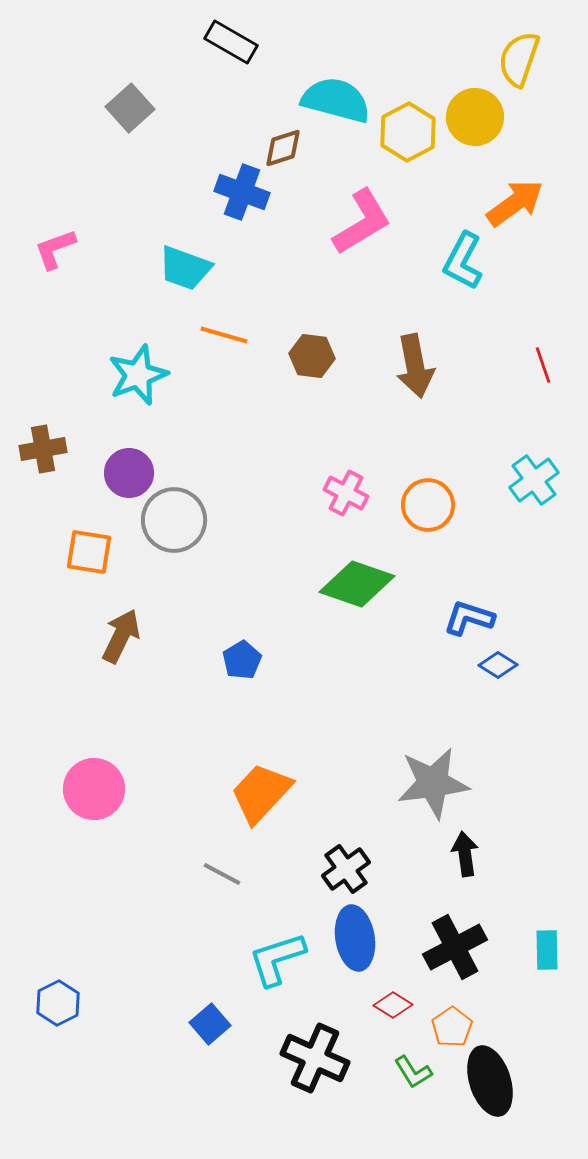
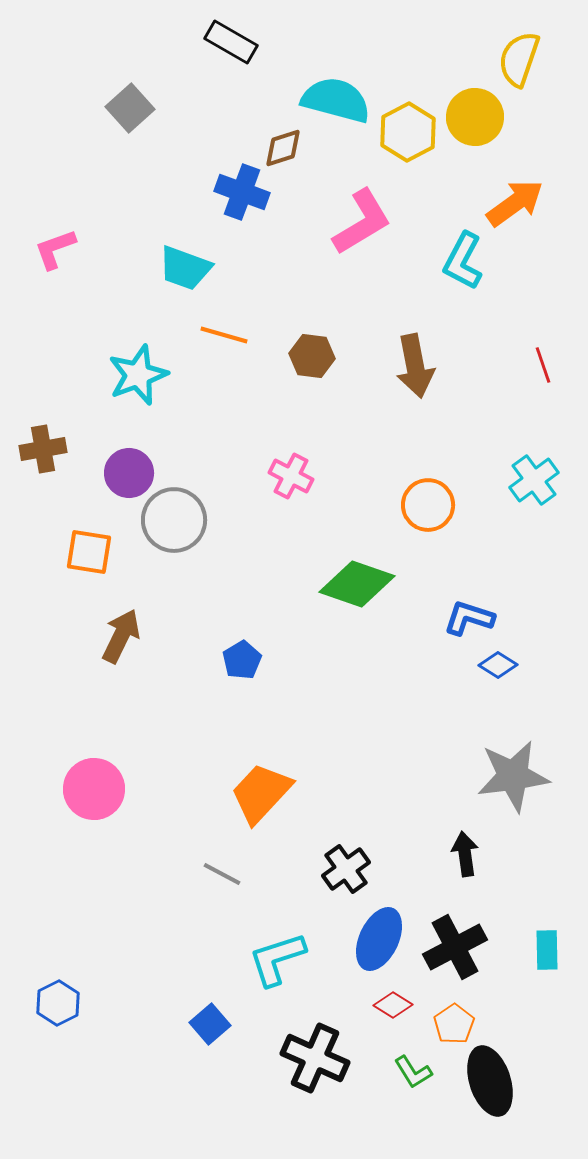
pink cross at (346, 493): moved 55 px left, 17 px up
gray star at (433, 783): moved 80 px right, 7 px up
blue ellipse at (355, 938): moved 24 px right, 1 px down; rotated 34 degrees clockwise
orange pentagon at (452, 1027): moved 2 px right, 3 px up
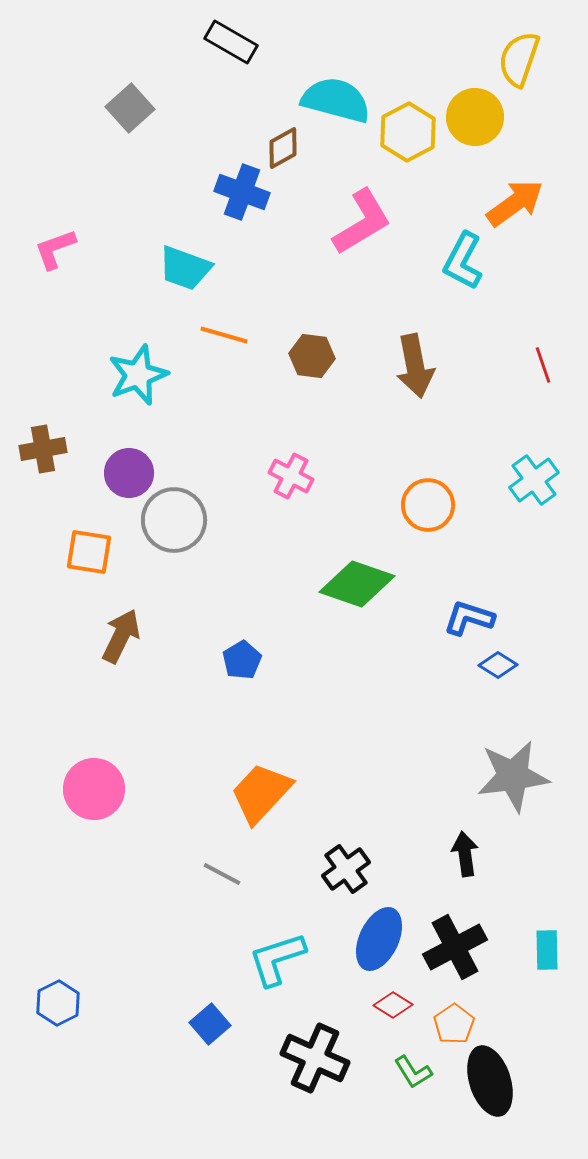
brown diamond at (283, 148): rotated 12 degrees counterclockwise
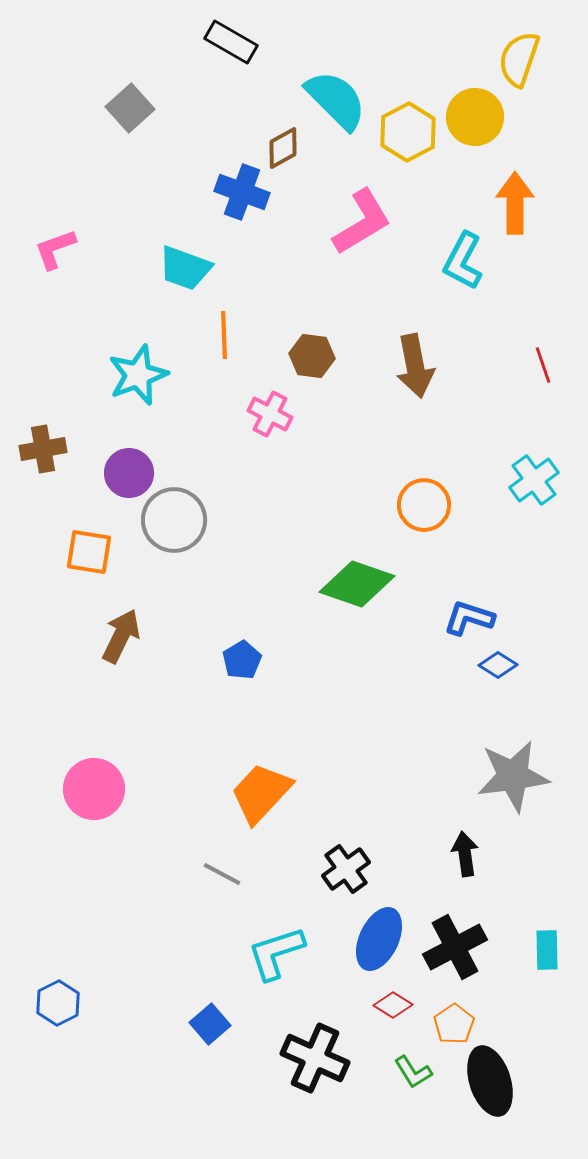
cyan semicircle at (336, 100): rotated 30 degrees clockwise
orange arrow at (515, 203): rotated 54 degrees counterclockwise
orange line at (224, 335): rotated 72 degrees clockwise
pink cross at (291, 476): moved 21 px left, 62 px up
orange circle at (428, 505): moved 4 px left
cyan L-shape at (277, 959): moved 1 px left, 6 px up
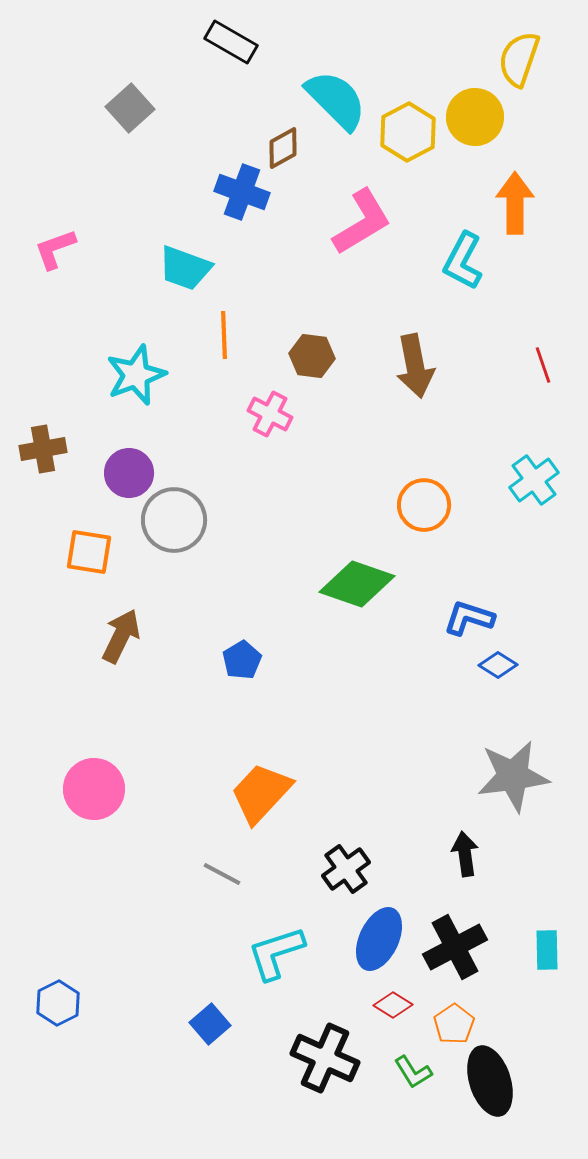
cyan star at (138, 375): moved 2 px left
black cross at (315, 1058): moved 10 px right
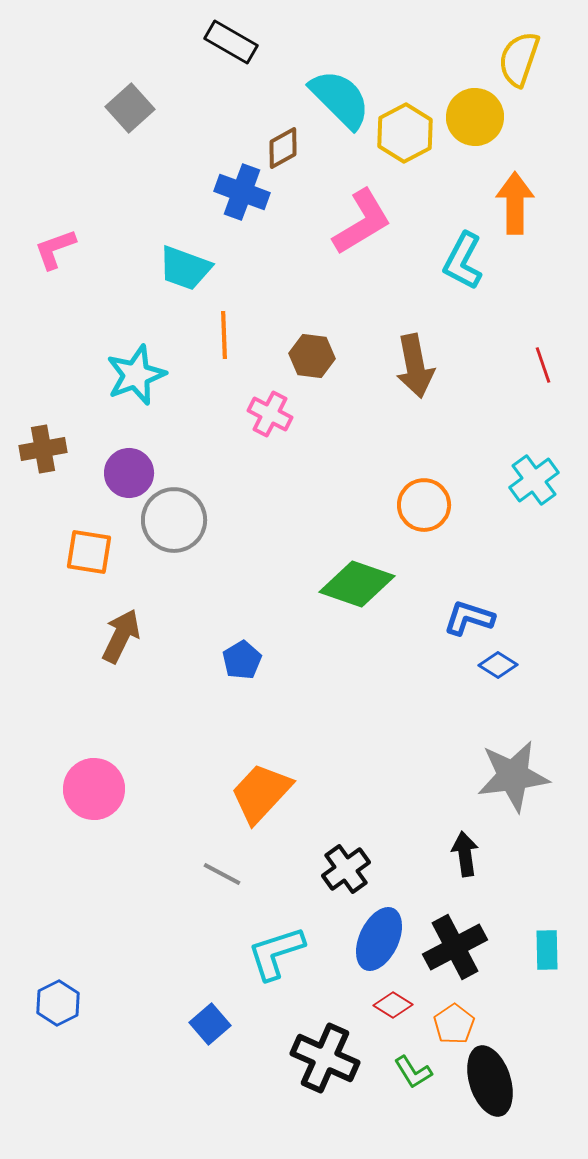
cyan semicircle at (336, 100): moved 4 px right, 1 px up
yellow hexagon at (408, 132): moved 3 px left, 1 px down
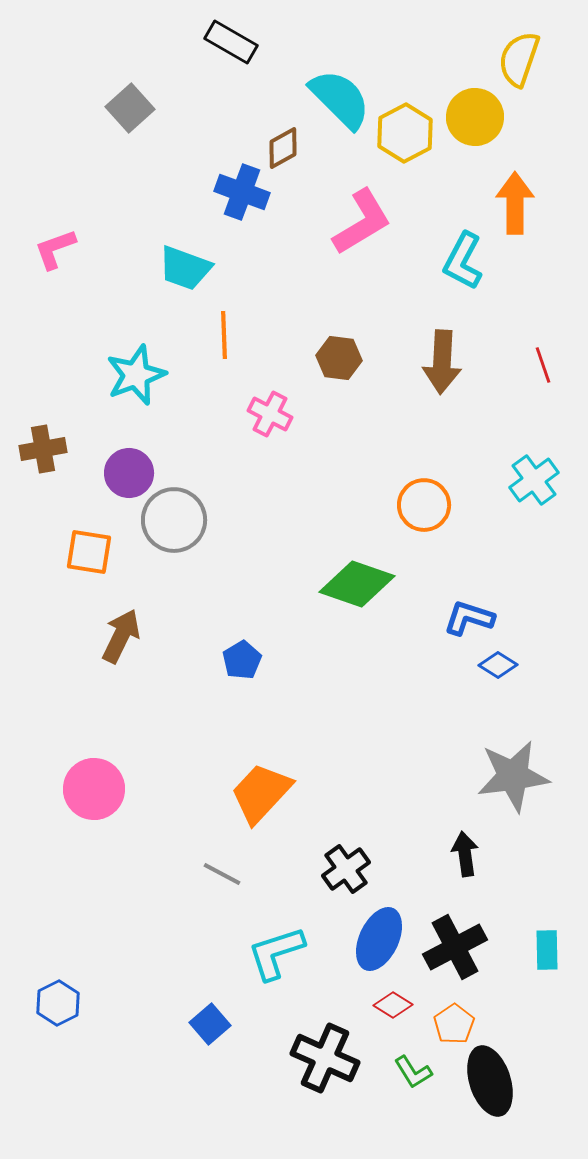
brown hexagon at (312, 356): moved 27 px right, 2 px down
brown arrow at (415, 366): moved 27 px right, 4 px up; rotated 14 degrees clockwise
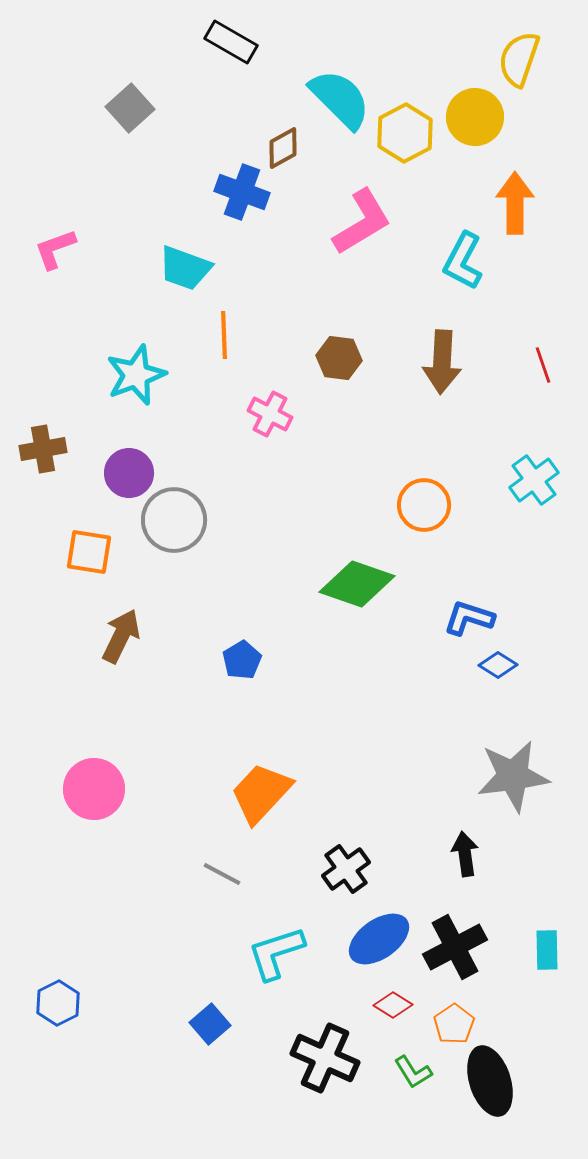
blue ellipse at (379, 939): rotated 30 degrees clockwise
